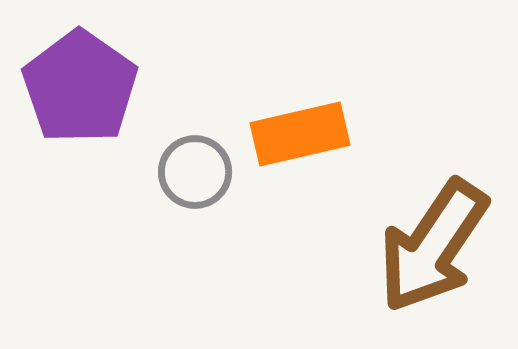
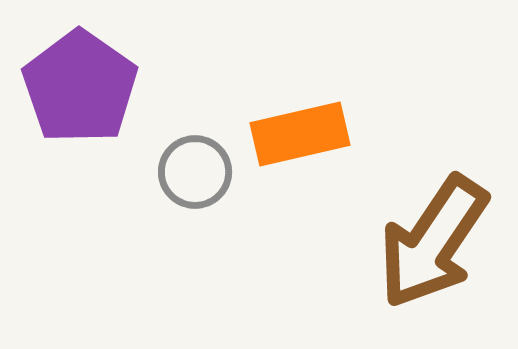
brown arrow: moved 4 px up
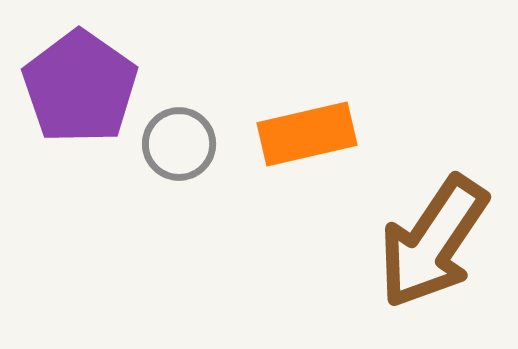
orange rectangle: moved 7 px right
gray circle: moved 16 px left, 28 px up
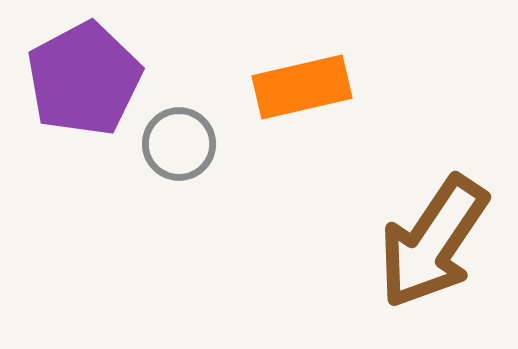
purple pentagon: moved 4 px right, 8 px up; rotated 9 degrees clockwise
orange rectangle: moved 5 px left, 47 px up
